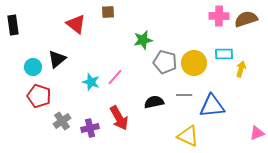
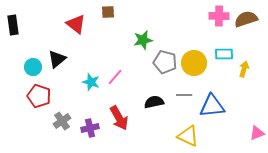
yellow arrow: moved 3 px right
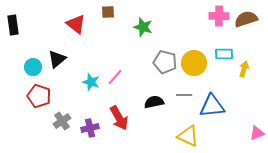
green star: moved 13 px up; rotated 30 degrees clockwise
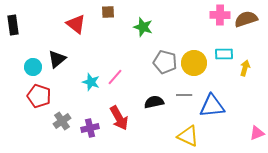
pink cross: moved 1 px right, 1 px up
yellow arrow: moved 1 px right, 1 px up
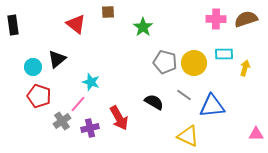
pink cross: moved 4 px left, 4 px down
green star: rotated 18 degrees clockwise
pink line: moved 37 px left, 27 px down
gray line: rotated 35 degrees clockwise
black semicircle: rotated 42 degrees clockwise
pink triangle: moved 1 px left, 1 px down; rotated 21 degrees clockwise
